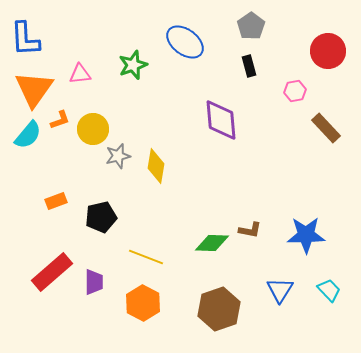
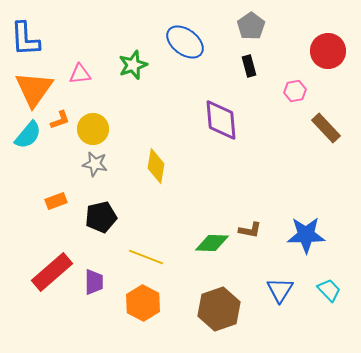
gray star: moved 23 px left, 8 px down; rotated 25 degrees clockwise
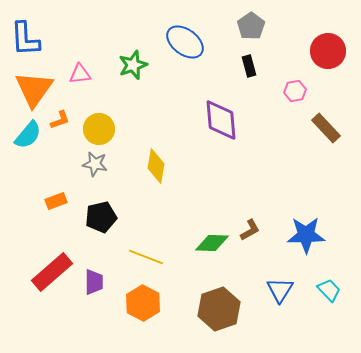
yellow circle: moved 6 px right
brown L-shape: rotated 40 degrees counterclockwise
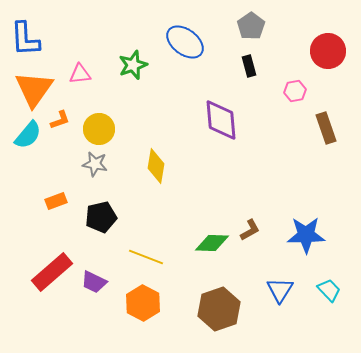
brown rectangle: rotated 24 degrees clockwise
purple trapezoid: rotated 116 degrees clockwise
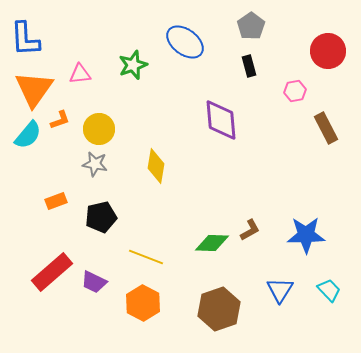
brown rectangle: rotated 8 degrees counterclockwise
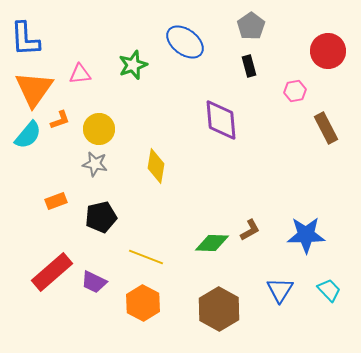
brown hexagon: rotated 12 degrees counterclockwise
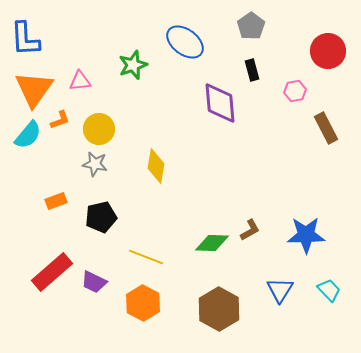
black rectangle: moved 3 px right, 4 px down
pink triangle: moved 7 px down
purple diamond: moved 1 px left, 17 px up
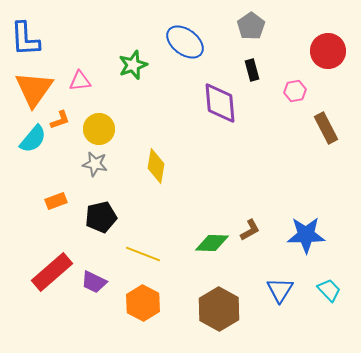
cyan semicircle: moved 5 px right, 4 px down
yellow line: moved 3 px left, 3 px up
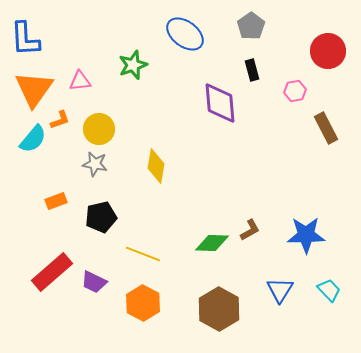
blue ellipse: moved 8 px up
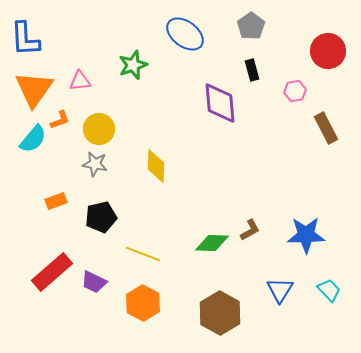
yellow diamond: rotated 8 degrees counterclockwise
brown hexagon: moved 1 px right, 4 px down
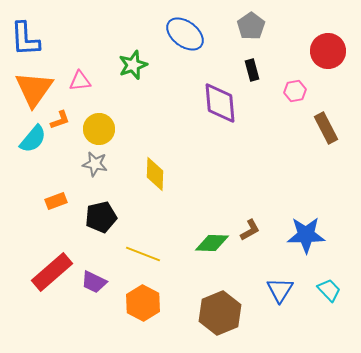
yellow diamond: moved 1 px left, 8 px down
brown hexagon: rotated 9 degrees clockwise
